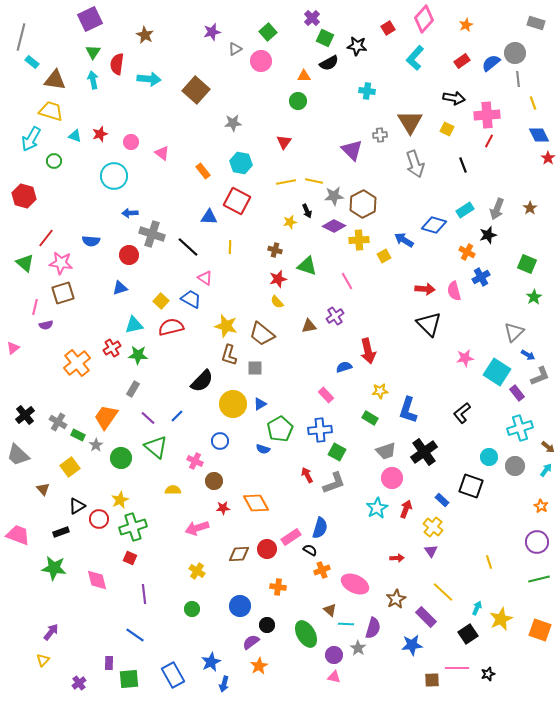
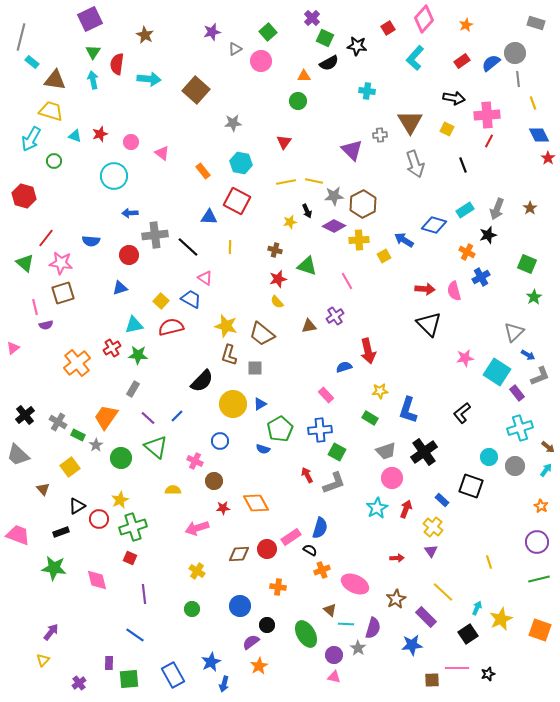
gray cross at (152, 234): moved 3 px right, 1 px down; rotated 25 degrees counterclockwise
pink line at (35, 307): rotated 28 degrees counterclockwise
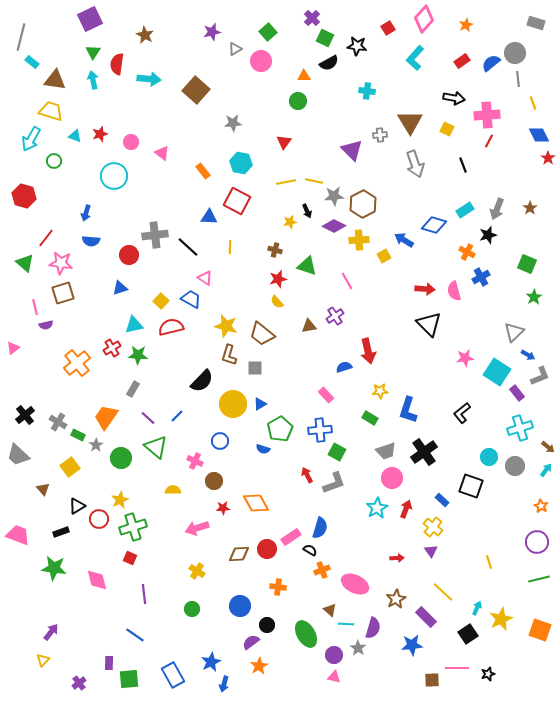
blue arrow at (130, 213): moved 44 px left; rotated 70 degrees counterclockwise
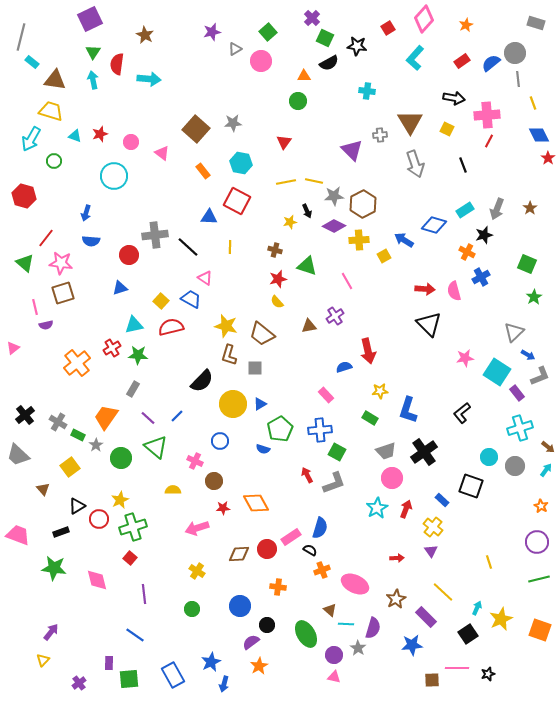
brown square at (196, 90): moved 39 px down
black star at (488, 235): moved 4 px left
red square at (130, 558): rotated 16 degrees clockwise
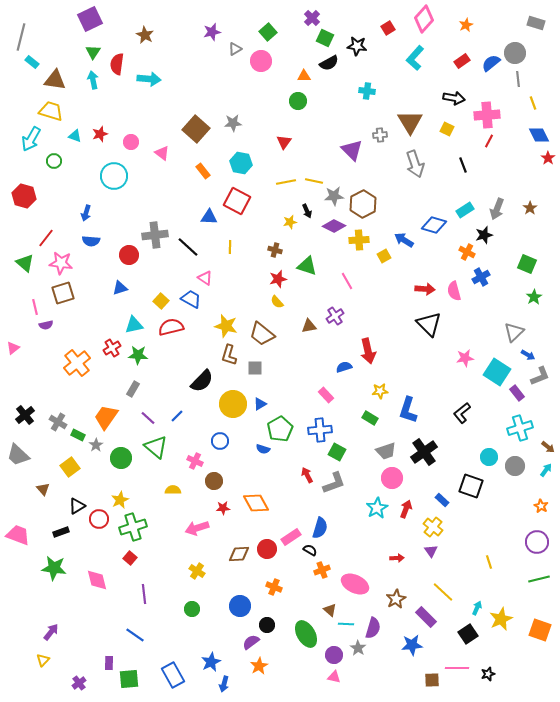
orange cross at (278, 587): moved 4 px left; rotated 14 degrees clockwise
